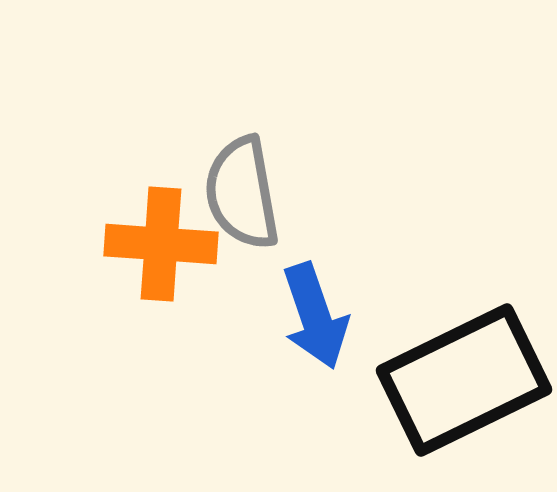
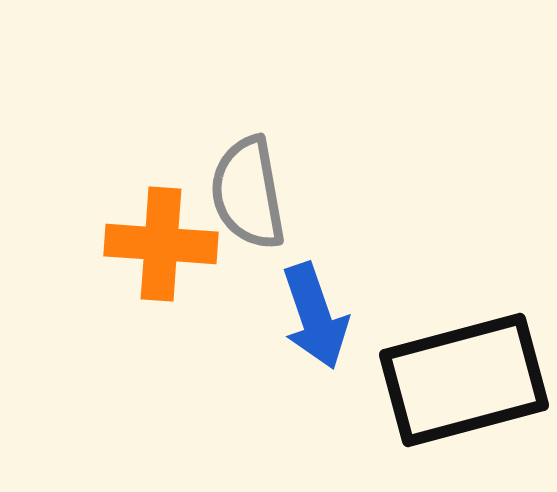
gray semicircle: moved 6 px right
black rectangle: rotated 11 degrees clockwise
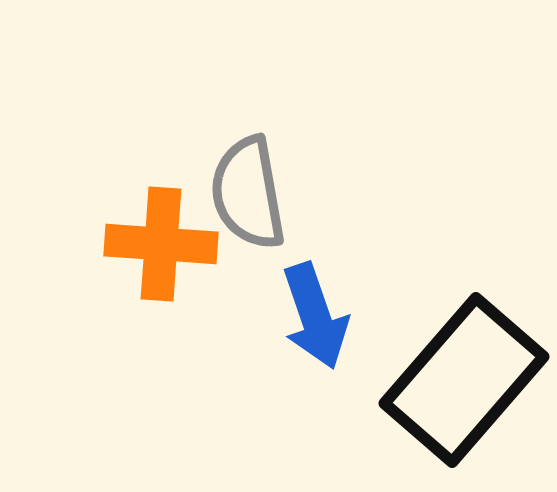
black rectangle: rotated 34 degrees counterclockwise
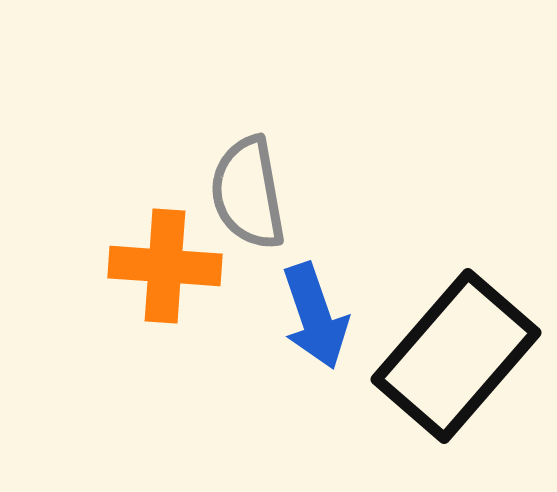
orange cross: moved 4 px right, 22 px down
black rectangle: moved 8 px left, 24 px up
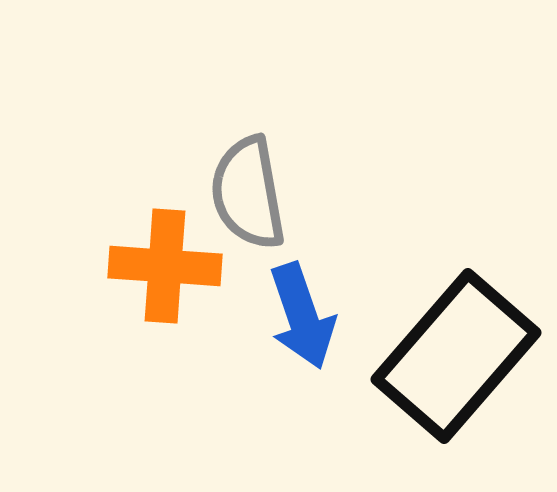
blue arrow: moved 13 px left
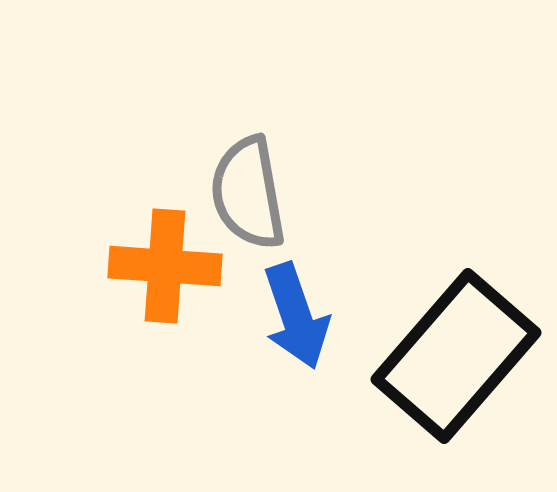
blue arrow: moved 6 px left
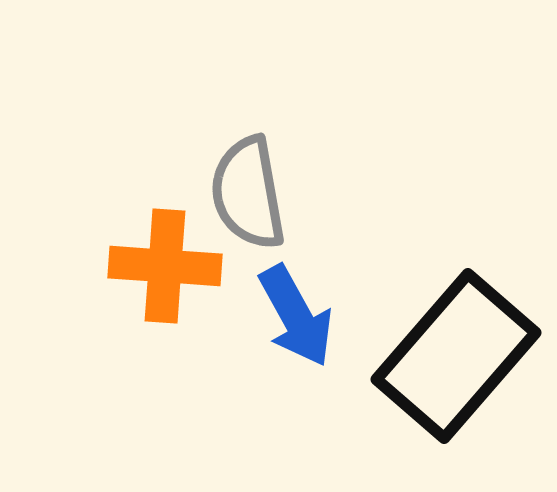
blue arrow: rotated 10 degrees counterclockwise
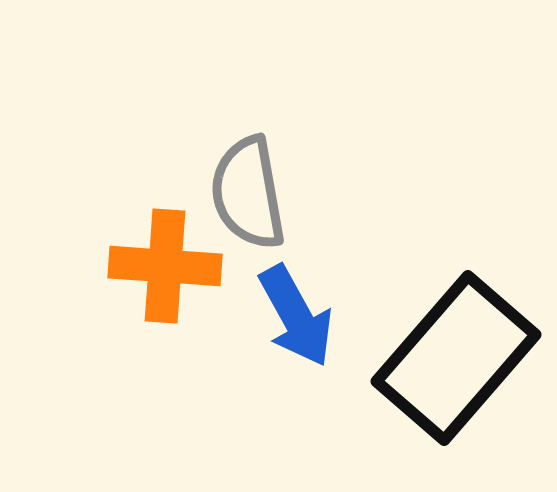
black rectangle: moved 2 px down
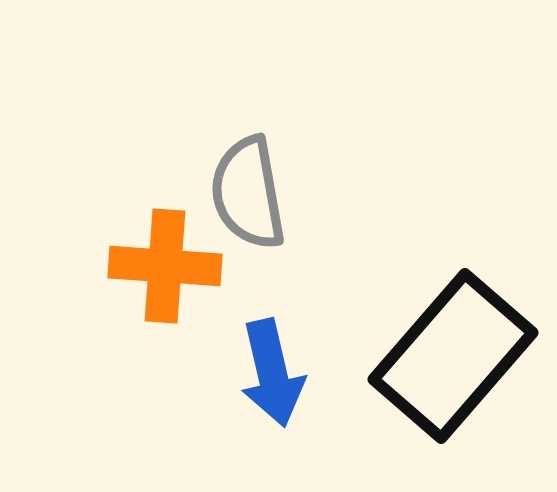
blue arrow: moved 24 px left, 57 px down; rotated 16 degrees clockwise
black rectangle: moved 3 px left, 2 px up
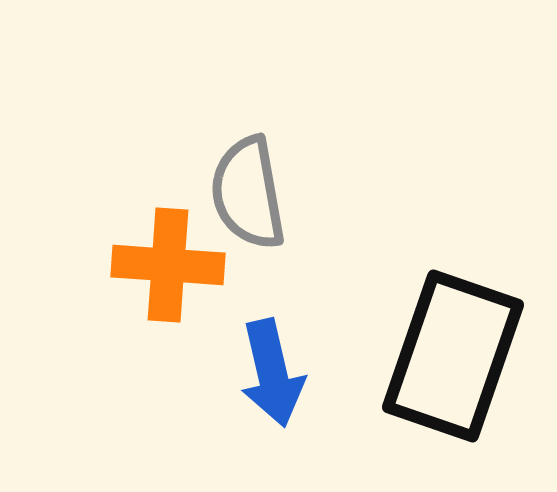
orange cross: moved 3 px right, 1 px up
black rectangle: rotated 22 degrees counterclockwise
